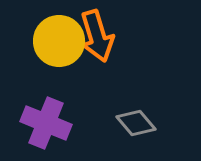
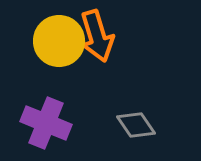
gray diamond: moved 2 px down; rotated 6 degrees clockwise
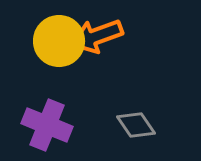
orange arrow: rotated 87 degrees clockwise
purple cross: moved 1 px right, 2 px down
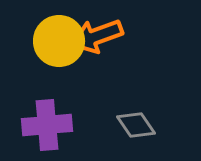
purple cross: rotated 27 degrees counterclockwise
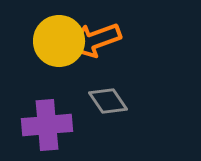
orange arrow: moved 2 px left, 4 px down
gray diamond: moved 28 px left, 24 px up
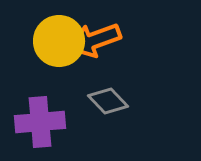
gray diamond: rotated 9 degrees counterclockwise
purple cross: moved 7 px left, 3 px up
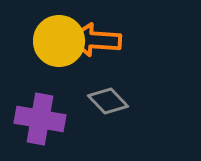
orange arrow: rotated 24 degrees clockwise
purple cross: moved 3 px up; rotated 15 degrees clockwise
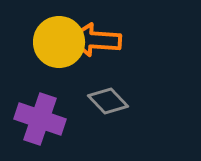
yellow circle: moved 1 px down
purple cross: rotated 9 degrees clockwise
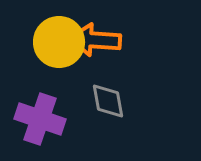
gray diamond: rotated 33 degrees clockwise
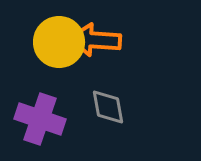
gray diamond: moved 6 px down
